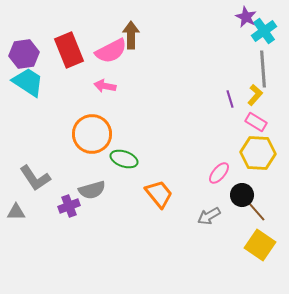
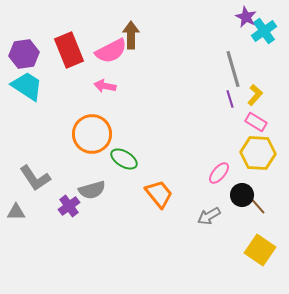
gray line: moved 30 px left; rotated 12 degrees counterclockwise
cyan trapezoid: moved 1 px left, 4 px down
green ellipse: rotated 12 degrees clockwise
purple cross: rotated 15 degrees counterclockwise
brown line: moved 7 px up
yellow square: moved 5 px down
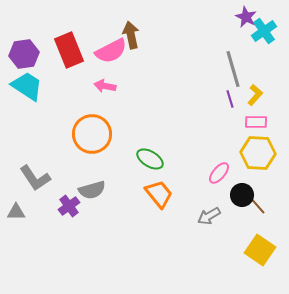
brown arrow: rotated 12 degrees counterclockwise
pink rectangle: rotated 30 degrees counterclockwise
green ellipse: moved 26 px right
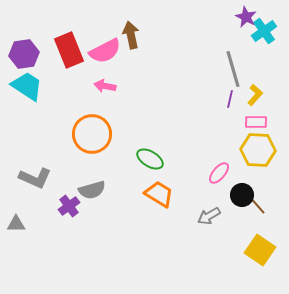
pink semicircle: moved 6 px left
purple line: rotated 30 degrees clockwise
yellow hexagon: moved 3 px up
gray L-shape: rotated 32 degrees counterclockwise
orange trapezoid: rotated 20 degrees counterclockwise
gray triangle: moved 12 px down
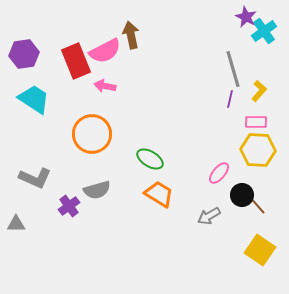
red rectangle: moved 7 px right, 11 px down
cyan trapezoid: moved 7 px right, 13 px down
yellow L-shape: moved 4 px right, 4 px up
gray semicircle: moved 5 px right
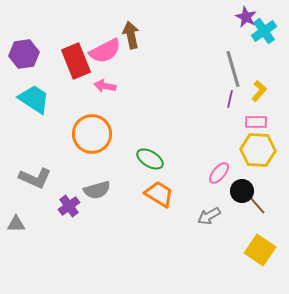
black circle: moved 4 px up
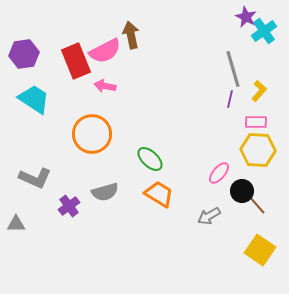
green ellipse: rotated 12 degrees clockwise
gray semicircle: moved 8 px right, 2 px down
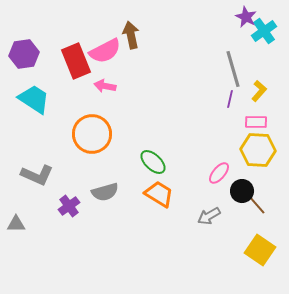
green ellipse: moved 3 px right, 3 px down
gray L-shape: moved 2 px right, 3 px up
